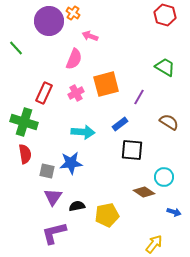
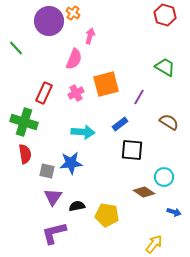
pink arrow: rotated 84 degrees clockwise
yellow pentagon: rotated 20 degrees clockwise
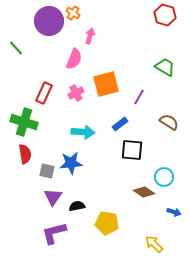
yellow pentagon: moved 8 px down
yellow arrow: rotated 84 degrees counterclockwise
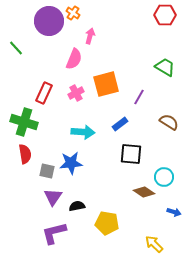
red hexagon: rotated 15 degrees counterclockwise
black square: moved 1 px left, 4 px down
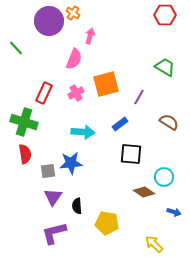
gray square: moved 1 px right; rotated 21 degrees counterclockwise
black semicircle: rotated 84 degrees counterclockwise
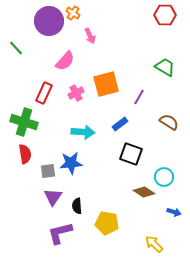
pink arrow: rotated 140 degrees clockwise
pink semicircle: moved 9 px left, 2 px down; rotated 20 degrees clockwise
black square: rotated 15 degrees clockwise
purple L-shape: moved 6 px right
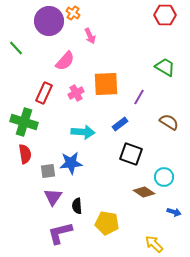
orange square: rotated 12 degrees clockwise
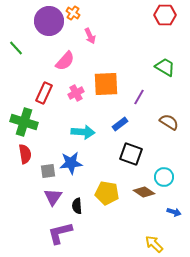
yellow pentagon: moved 30 px up
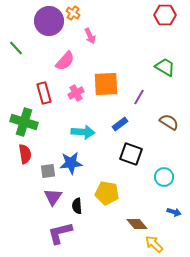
red rectangle: rotated 40 degrees counterclockwise
brown diamond: moved 7 px left, 32 px down; rotated 15 degrees clockwise
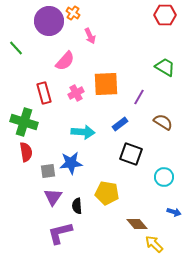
brown semicircle: moved 6 px left
red semicircle: moved 1 px right, 2 px up
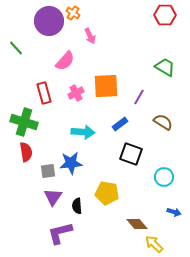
orange square: moved 2 px down
